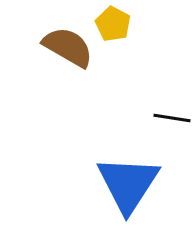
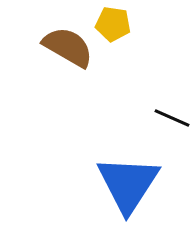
yellow pentagon: rotated 20 degrees counterclockwise
black line: rotated 15 degrees clockwise
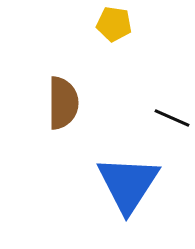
yellow pentagon: moved 1 px right
brown semicircle: moved 5 px left, 56 px down; rotated 60 degrees clockwise
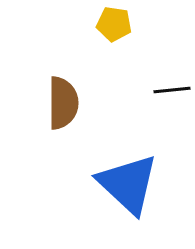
black line: moved 28 px up; rotated 30 degrees counterclockwise
blue triangle: rotated 20 degrees counterclockwise
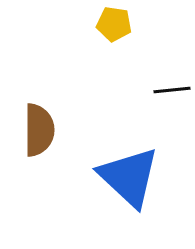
brown semicircle: moved 24 px left, 27 px down
blue triangle: moved 1 px right, 7 px up
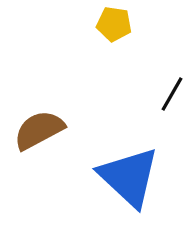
black line: moved 4 px down; rotated 54 degrees counterclockwise
brown semicircle: rotated 118 degrees counterclockwise
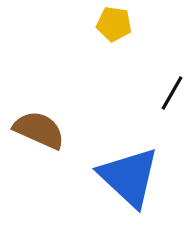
black line: moved 1 px up
brown semicircle: rotated 52 degrees clockwise
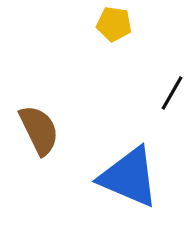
brown semicircle: rotated 40 degrees clockwise
blue triangle: rotated 20 degrees counterclockwise
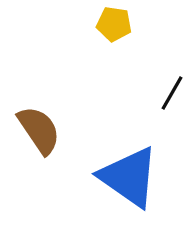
brown semicircle: rotated 8 degrees counterclockwise
blue triangle: rotated 12 degrees clockwise
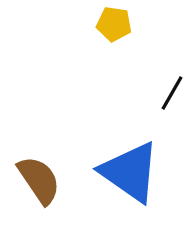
brown semicircle: moved 50 px down
blue triangle: moved 1 px right, 5 px up
